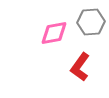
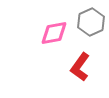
gray hexagon: rotated 20 degrees counterclockwise
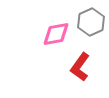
pink diamond: moved 2 px right, 1 px down
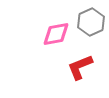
red L-shape: rotated 32 degrees clockwise
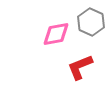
gray hexagon: rotated 12 degrees counterclockwise
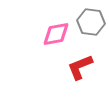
gray hexagon: rotated 16 degrees counterclockwise
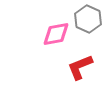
gray hexagon: moved 3 px left, 3 px up; rotated 16 degrees clockwise
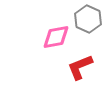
pink diamond: moved 3 px down
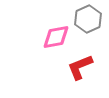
gray hexagon: rotated 12 degrees clockwise
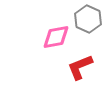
gray hexagon: rotated 12 degrees counterclockwise
